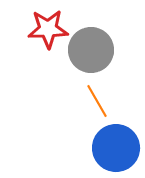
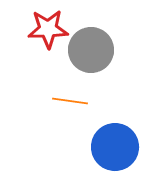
orange line: moved 27 px left; rotated 52 degrees counterclockwise
blue circle: moved 1 px left, 1 px up
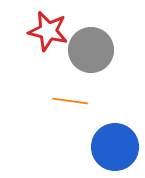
red star: moved 2 px down; rotated 15 degrees clockwise
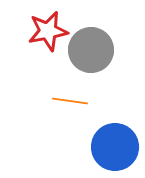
red star: rotated 24 degrees counterclockwise
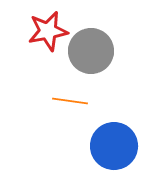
gray circle: moved 1 px down
blue circle: moved 1 px left, 1 px up
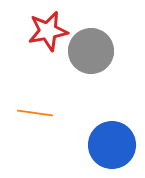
orange line: moved 35 px left, 12 px down
blue circle: moved 2 px left, 1 px up
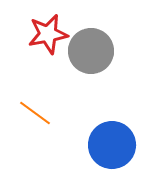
red star: moved 3 px down
orange line: rotated 28 degrees clockwise
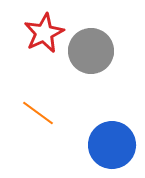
red star: moved 4 px left, 1 px up; rotated 15 degrees counterclockwise
orange line: moved 3 px right
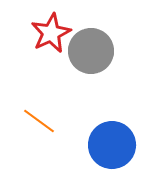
red star: moved 7 px right
orange line: moved 1 px right, 8 px down
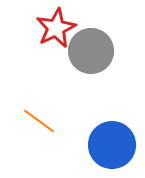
red star: moved 5 px right, 5 px up
